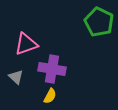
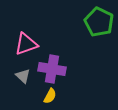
gray triangle: moved 7 px right, 1 px up
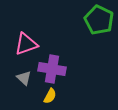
green pentagon: moved 2 px up
gray triangle: moved 1 px right, 2 px down
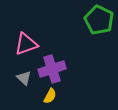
purple cross: rotated 28 degrees counterclockwise
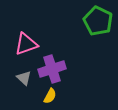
green pentagon: moved 1 px left, 1 px down
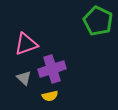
yellow semicircle: rotated 49 degrees clockwise
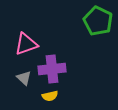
purple cross: rotated 12 degrees clockwise
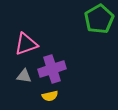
green pentagon: moved 1 px right, 2 px up; rotated 16 degrees clockwise
purple cross: rotated 12 degrees counterclockwise
gray triangle: moved 2 px up; rotated 35 degrees counterclockwise
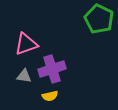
green pentagon: rotated 16 degrees counterclockwise
